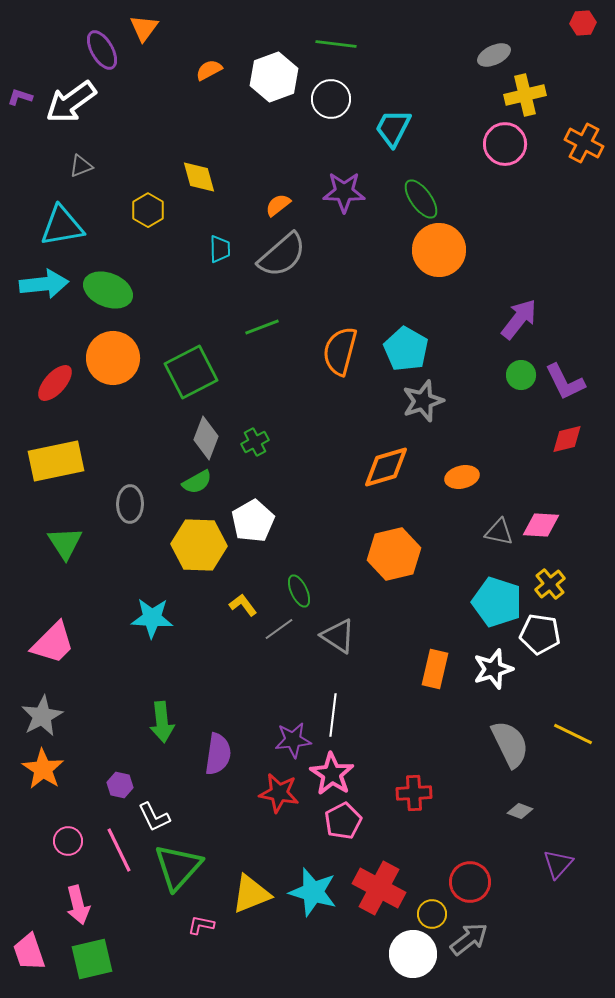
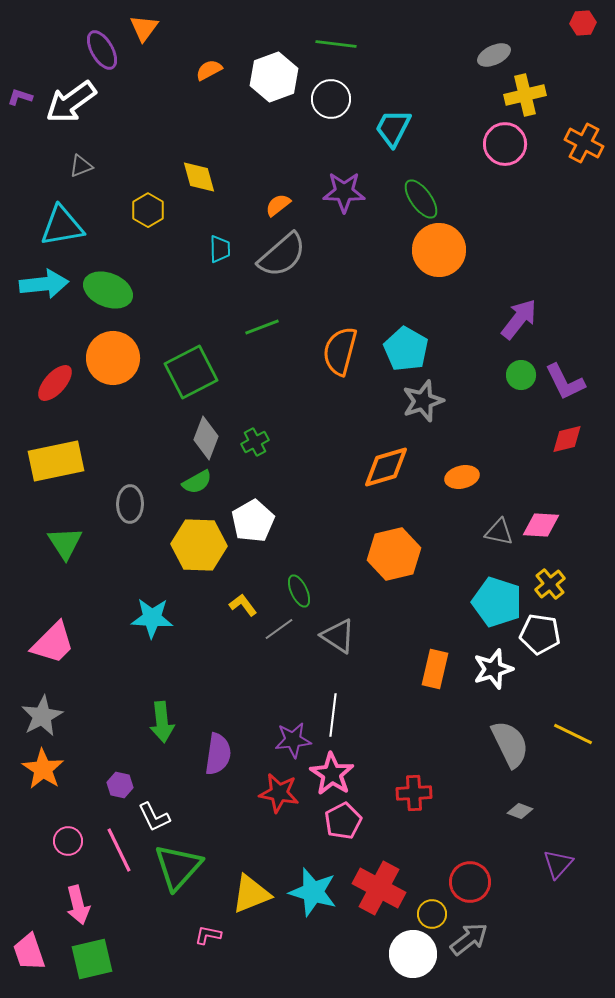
pink L-shape at (201, 925): moved 7 px right, 10 px down
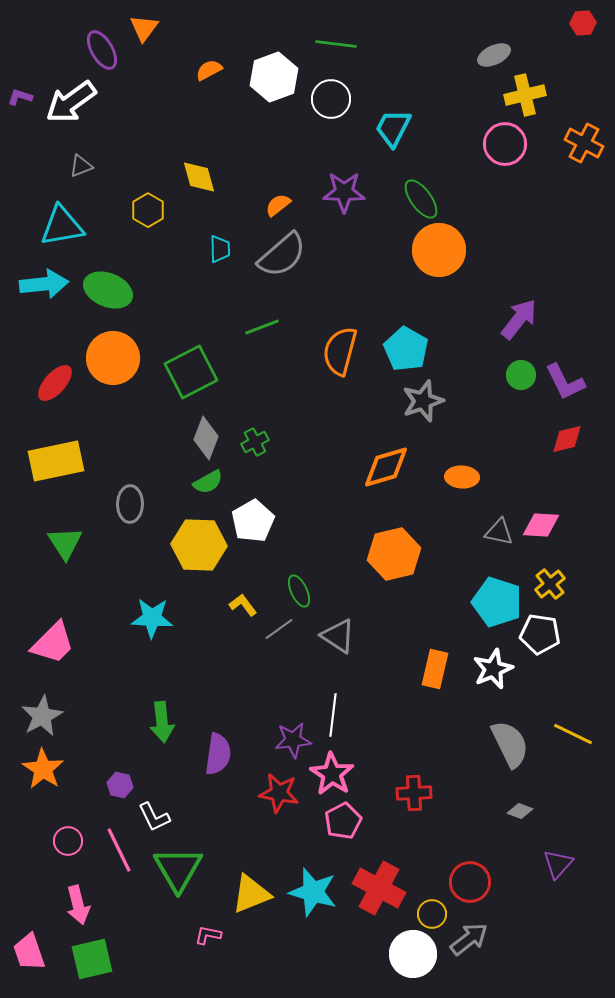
orange ellipse at (462, 477): rotated 16 degrees clockwise
green semicircle at (197, 482): moved 11 px right
white star at (493, 669): rotated 6 degrees counterclockwise
green triangle at (178, 867): moved 2 px down; rotated 12 degrees counterclockwise
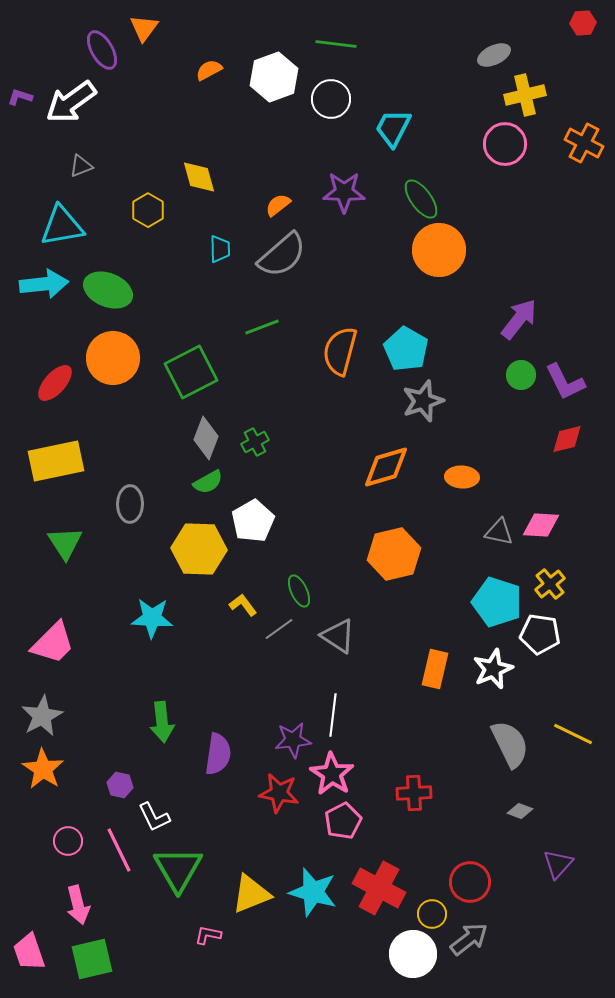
yellow hexagon at (199, 545): moved 4 px down
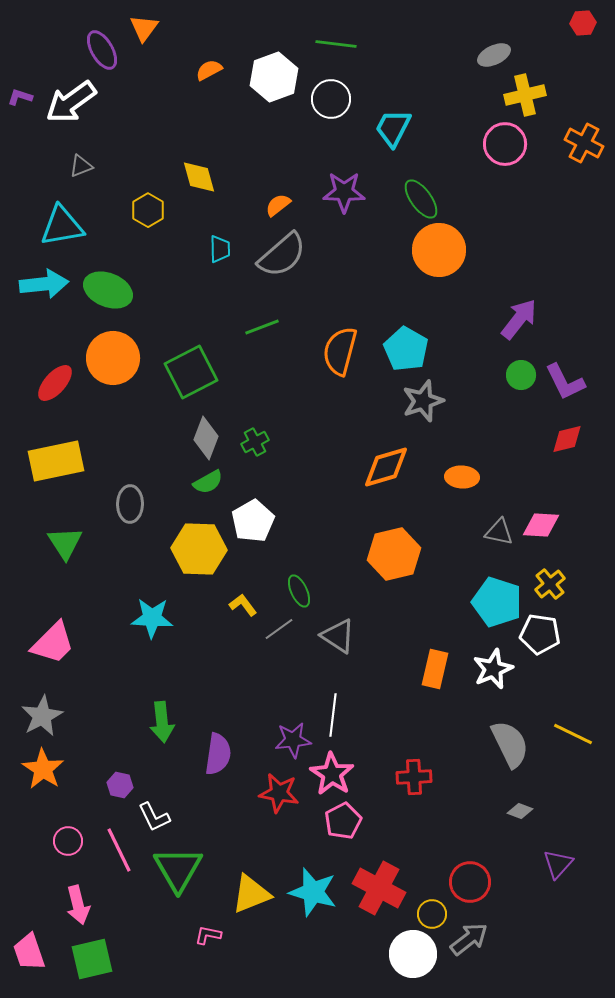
red cross at (414, 793): moved 16 px up
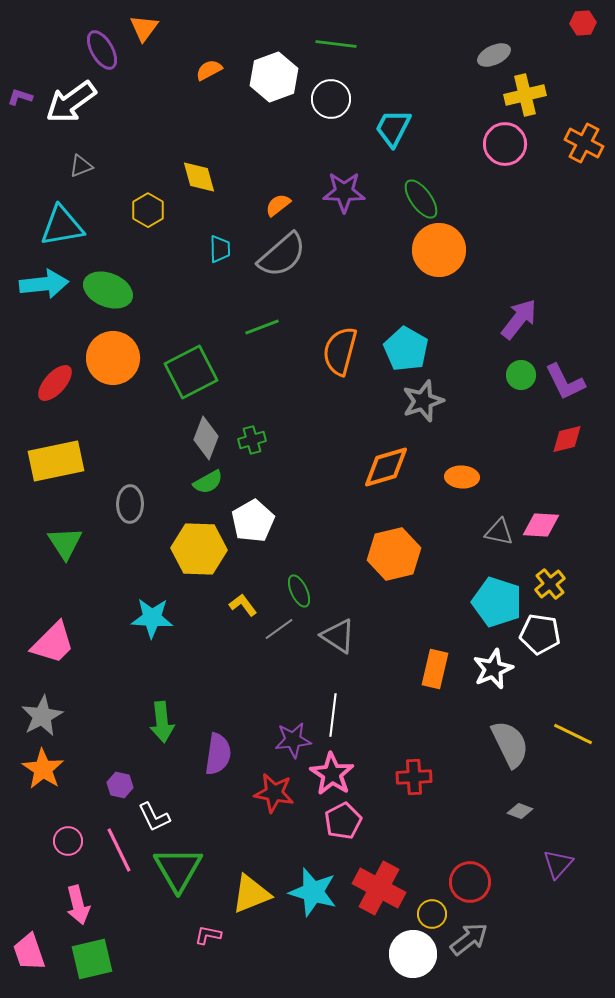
green cross at (255, 442): moved 3 px left, 2 px up; rotated 12 degrees clockwise
red star at (279, 793): moved 5 px left
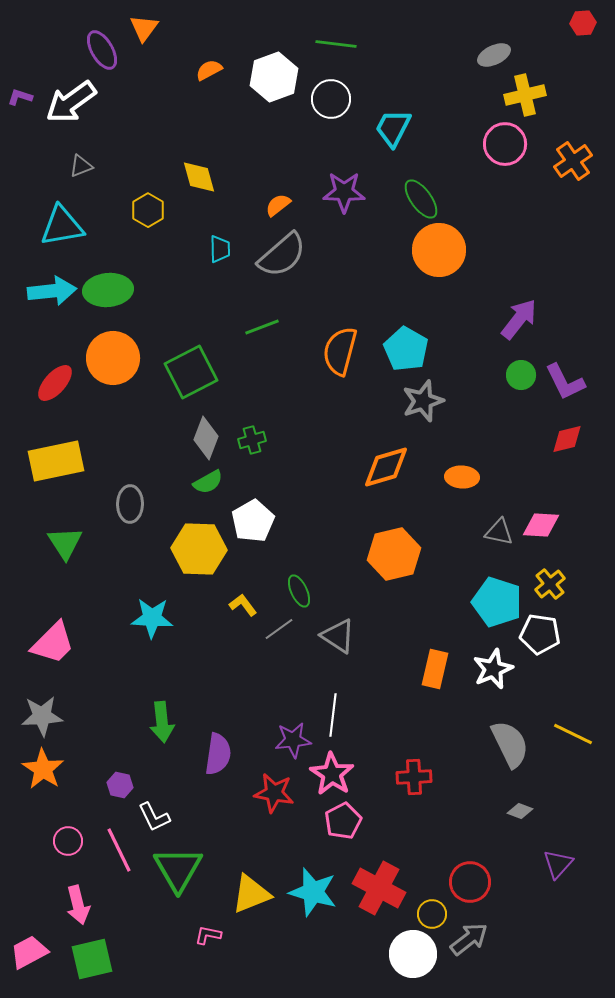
orange cross at (584, 143): moved 11 px left, 18 px down; rotated 27 degrees clockwise
cyan arrow at (44, 284): moved 8 px right, 7 px down
green ellipse at (108, 290): rotated 27 degrees counterclockwise
gray star at (42, 716): rotated 24 degrees clockwise
pink trapezoid at (29, 952): rotated 81 degrees clockwise
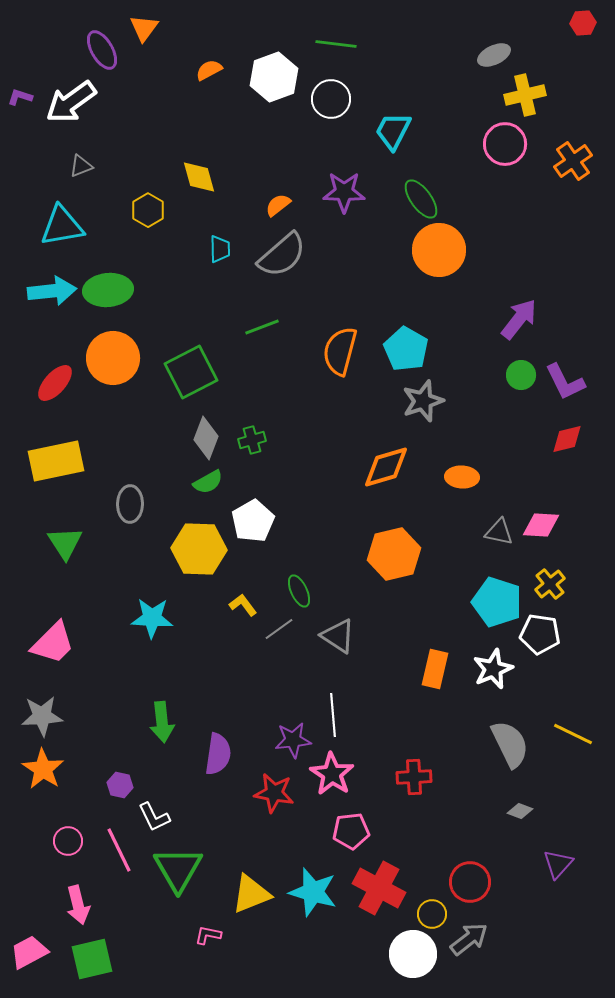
cyan trapezoid at (393, 128): moved 3 px down
white line at (333, 715): rotated 12 degrees counterclockwise
pink pentagon at (343, 821): moved 8 px right, 10 px down; rotated 21 degrees clockwise
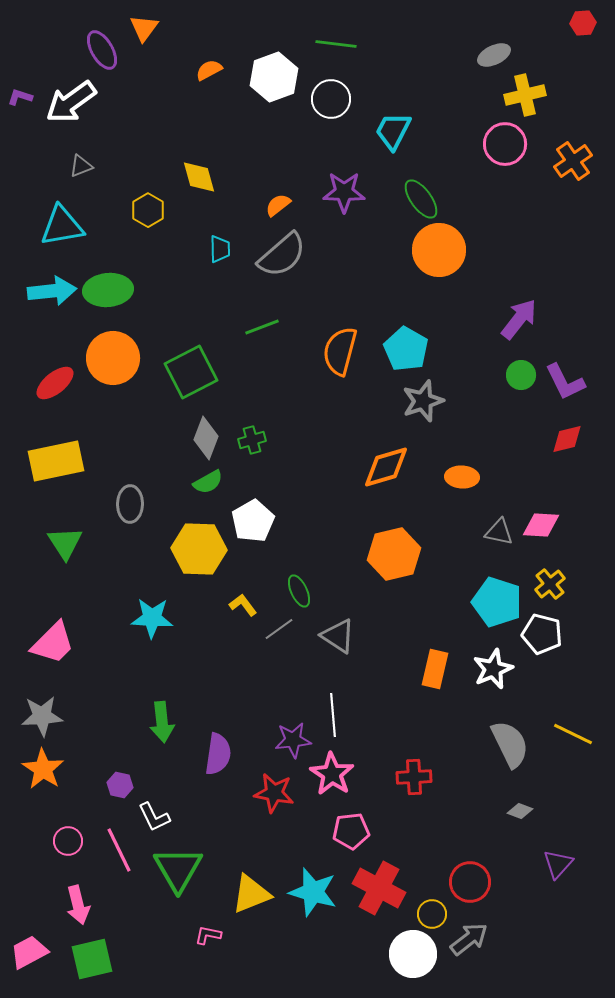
red ellipse at (55, 383): rotated 9 degrees clockwise
white pentagon at (540, 634): moved 2 px right; rotated 6 degrees clockwise
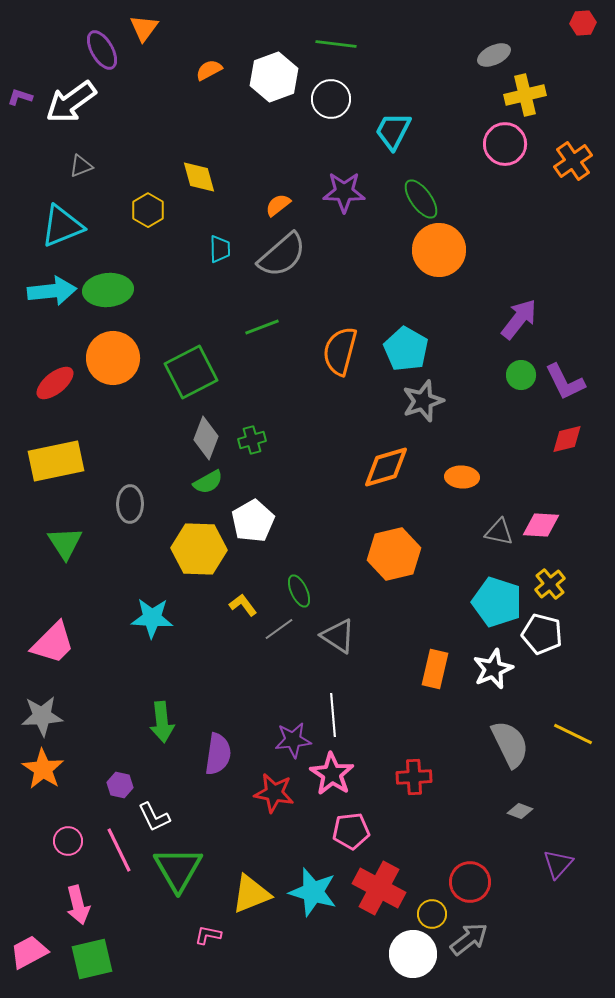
cyan triangle at (62, 226): rotated 12 degrees counterclockwise
